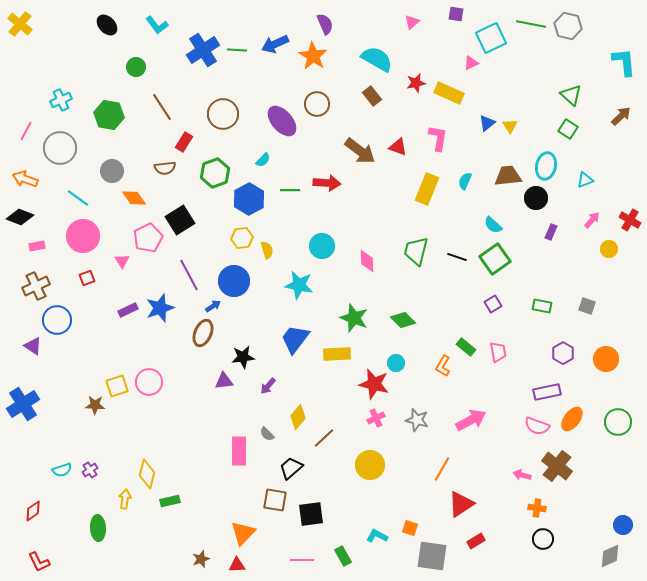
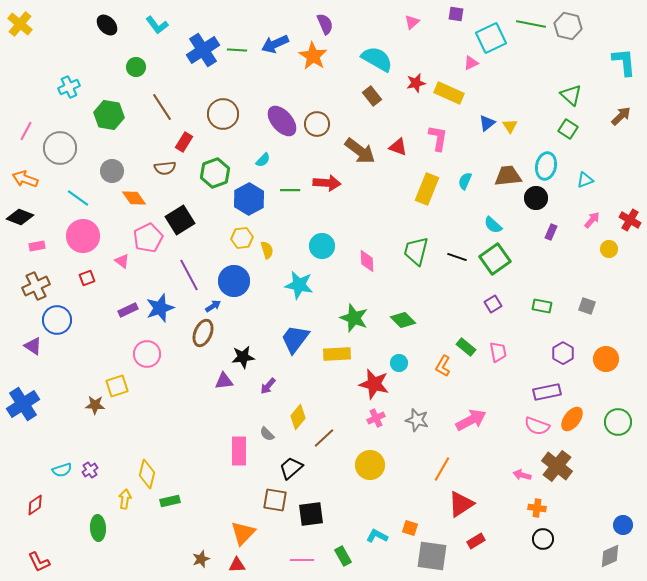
cyan cross at (61, 100): moved 8 px right, 13 px up
brown circle at (317, 104): moved 20 px down
pink triangle at (122, 261): rotated 21 degrees counterclockwise
cyan circle at (396, 363): moved 3 px right
pink circle at (149, 382): moved 2 px left, 28 px up
red diamond at (33, 511): moved 2 px right, 6 px up
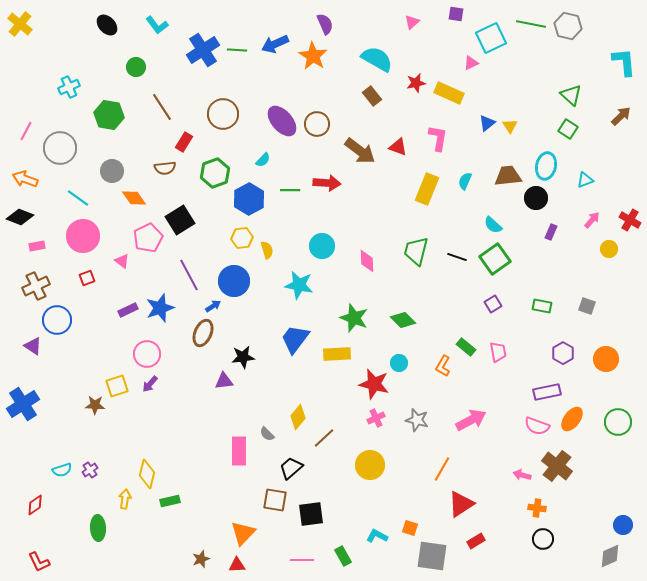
purple arrow at (268, 386): moved 118 px left, 2 px up
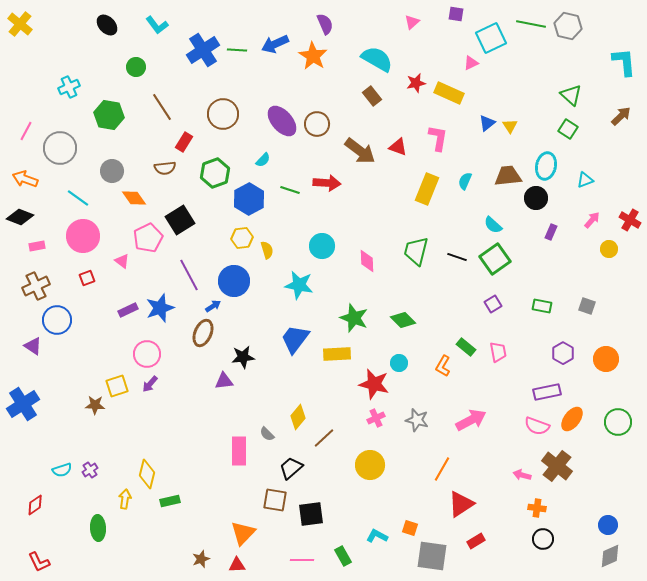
green line at (290, 190): rotated 18 degrees clockwise
blue circle at (623, 525): moved 15 px left
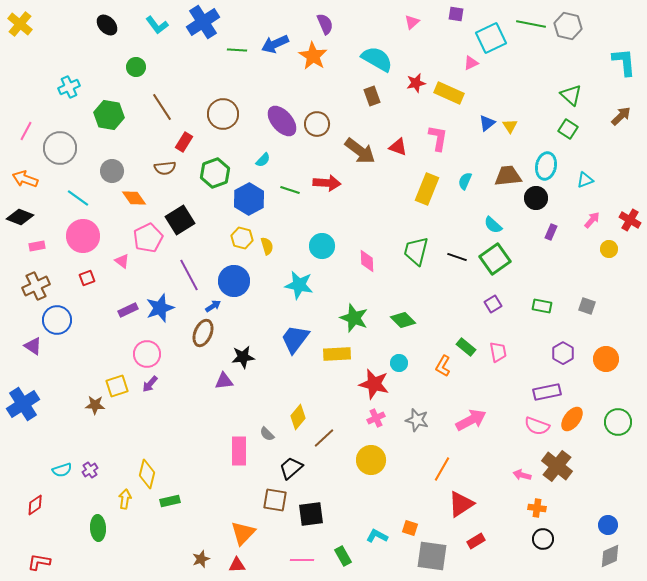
blue cross at (203, 50): moved 28 px up
brown rectangle at (372, 96): rotated 18 degrees clockwise
yellow hexagon at (242, 238): rotated 20 degrees clockwise
yellow semicircle at (267, 250): moved 4 px up
yellow circle at (370, 465): moved 1 px right, 5 px up
red L-shape at (39, 562): rotated 125 degrees clockwise
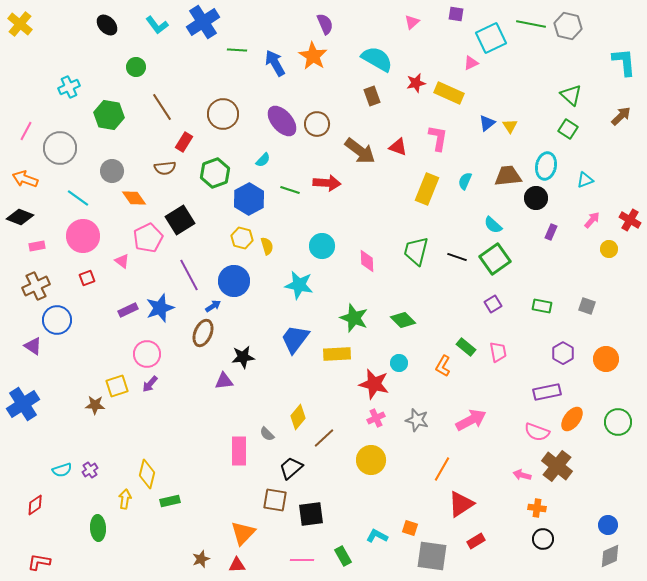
blue arrow at (275, 44): moved 19 px down; rotated 84 degrees clockwise
pink semicircle at (537, 426): moved 6 px down
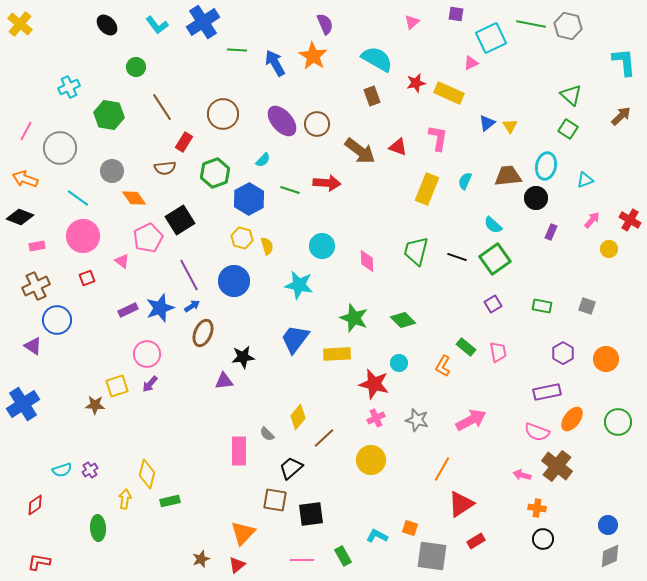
blue arrow at (213, 306): moved 21 px left
red triangle at (237, 565): rotated 36 degrees counterclockwise
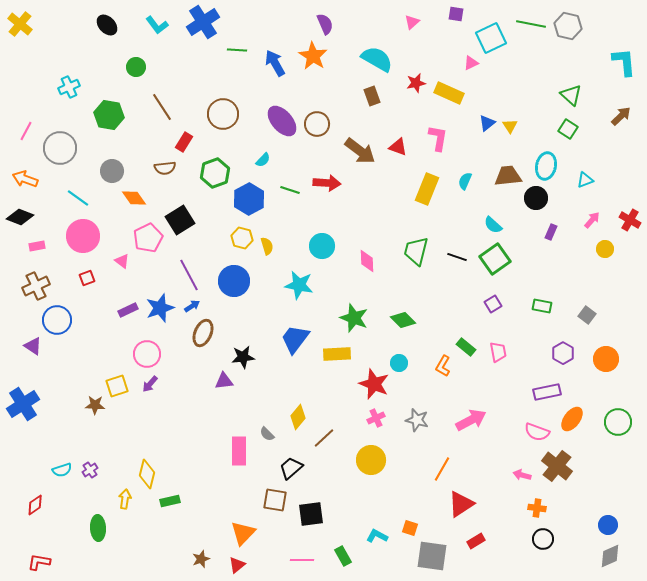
yellow circle at (609, 249): moved 4 px left
gray square at (587, 306): moved 9 px down; rotated 18 degrees clockwise
red star at (374, 384): rotated 8 degrees clockwise
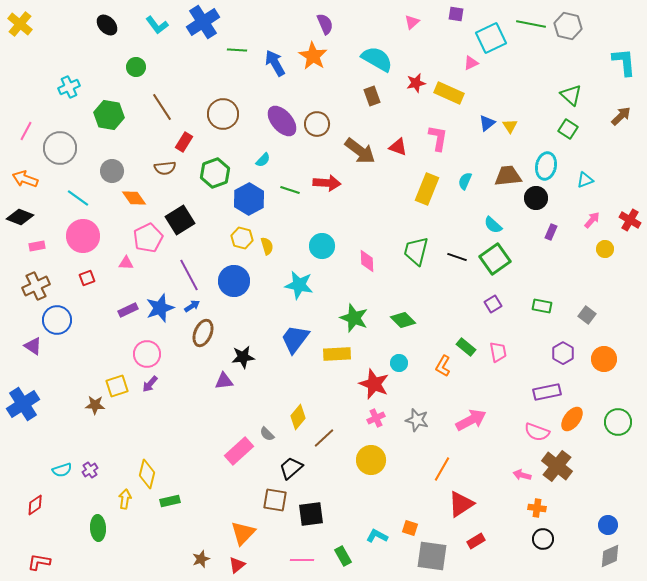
pink triangle at (122, 261): moved 4 px right, 2 px down; rotated 35 degrees counterclockwise
orange circle at (606, 359): moved 2 px left
pink rectangle at (239, 451): rotated 48 degrees clockwise
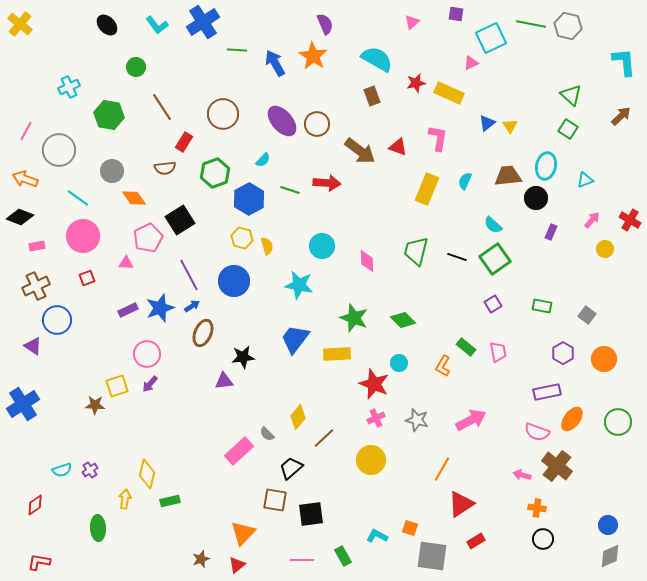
gray circle at (60, 148): moved 1 px left, 2 px down
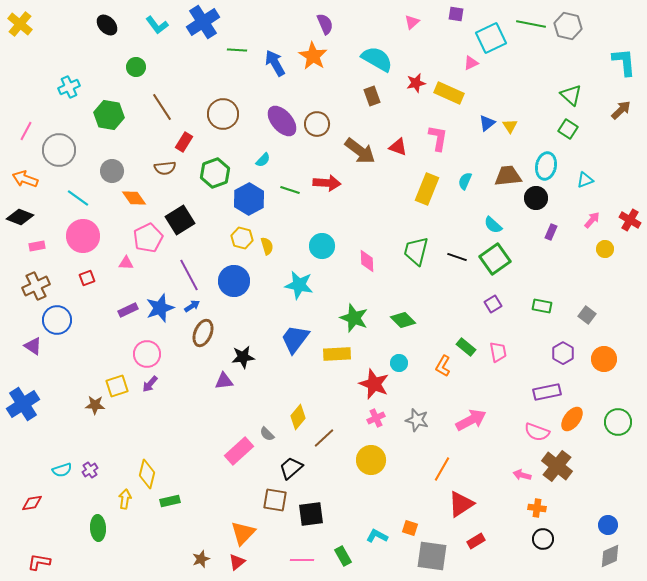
brown arrow at (621, 116): moved 6 px up
red diamond at (35, 505): moved 3 px left, 2 px up; rotated 25 degrees clockwise
red triangle at (237, 565): moved 3 px up
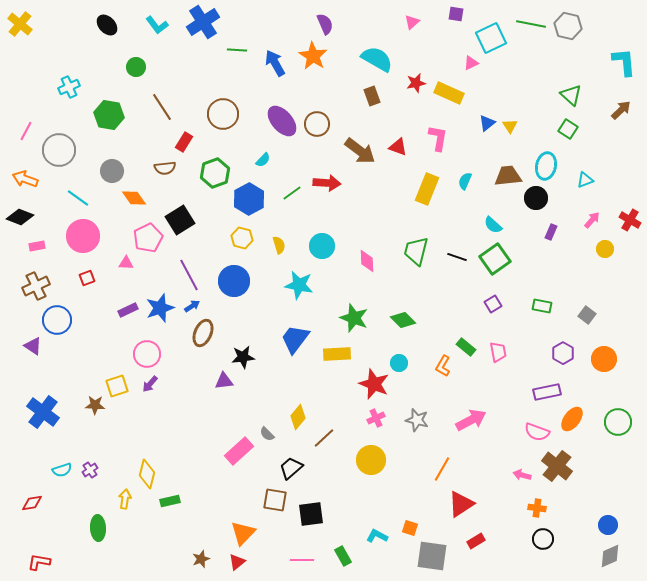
green line at (290, 190): moved 2 px right, 3 px down; rotated 54 degrees counterclockwise
yellow semicircle at (267, 246): moved 12 px right, 1 px up
blue cross at (23, 404): moved 20 px right, 8 px down; rotated 20 degrees counterclockwise
